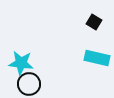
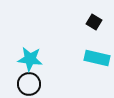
cyan star: moved 9 px right, 4 px up
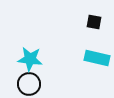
black square: rotated 21 degrees counterclockwise
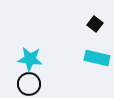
black square: moved 1 px right, 2 px down; rotated 28 degrees clockwise
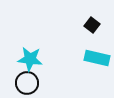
black square: moved 3 px left, 1 px down
black circle: moved 2 px left, 1 px up
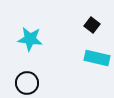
cyan star: moved 20 px up
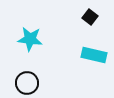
black square: moved 2 px left, 8 px up
cyan rectangle: moved 3 px left, 3 px up
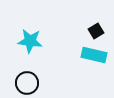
black square: moved 6 px right, 14 px down; rotated 21 degrees clockwise
cyan star: moved 2 px down
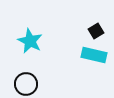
cyan star: rotated 20 degrees clockwise
black circle: moved 1 px left, 1 px down
